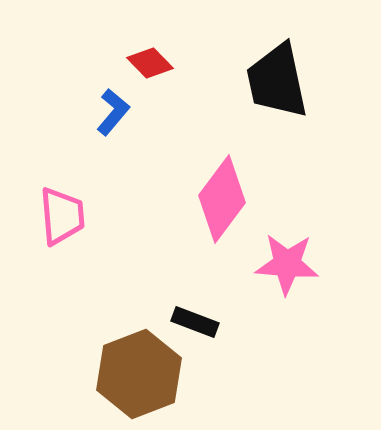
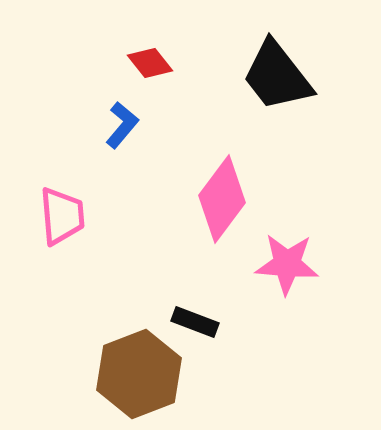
red diamond: rotated 6 degrees clockwise
black trapezoid: moved 5 px up; rotated 26 degrees counterclockwise
blue L-shape: moved 9 px right, 13 px down
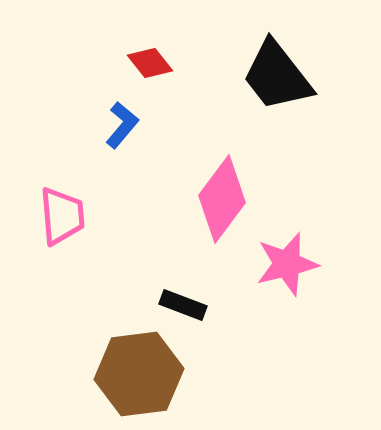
pink star: rotated 18 degrees counterclockwise
black rectangle: moved 12 px left, 17 px up
brown hexagon: rotated 14 degrees clockwise
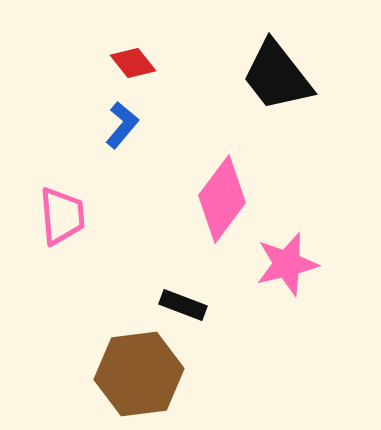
red diamond: moved 17 px left
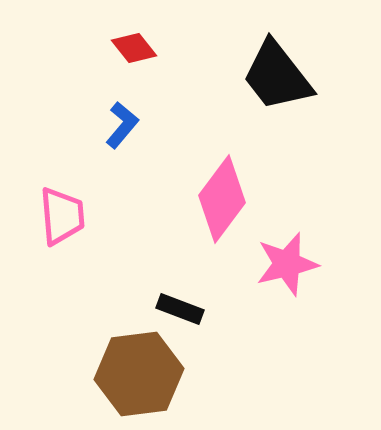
red diamond: moved 1 px right, 15 px up
black rectangle: moved 3 px left, 4 px down
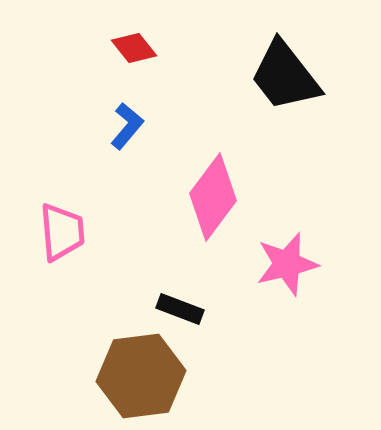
black trapezoid: moved 8 px right
blue L-shape: moved 5 px right, 1 px down
pink diamond: moved 9 px left, 2 px up
pink trapezoid: moved 16 px down
brown hexagon: moved 2 px right, 2 px down
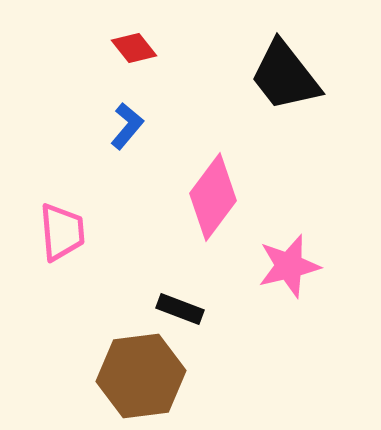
pink star: moved 2 px right, 2 px down
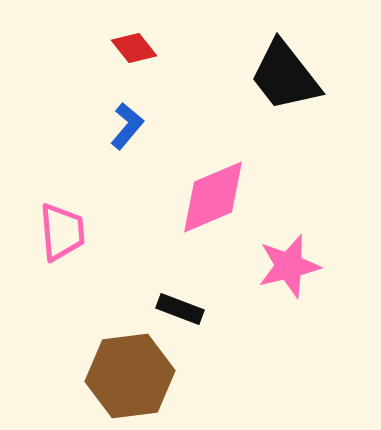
pink diamond: rotated 30 degrees clockwise
brown hexagon: moved 11 px left
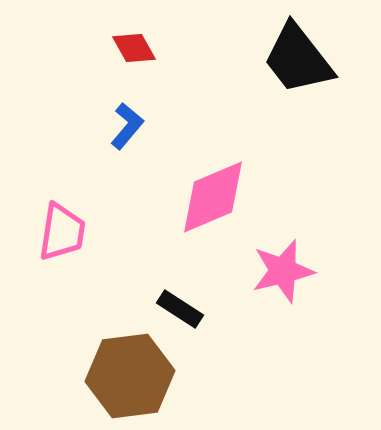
red diamond: rotated 9 degrees clockwise
black trapezoid: moved 13 px right, 17 px up
pink trapezoid: rotated 14 degrees clockwise
pink star: moved 6 px left, 5 px down
black rectangle: rotated 12 degrees clockwise
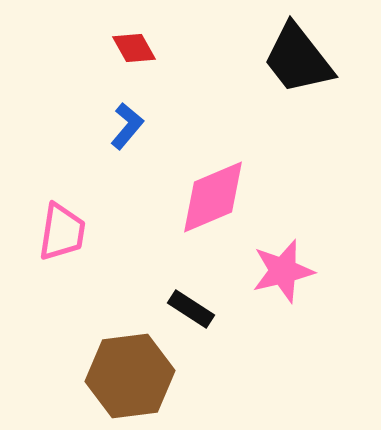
black rectangle: moved 11 px right
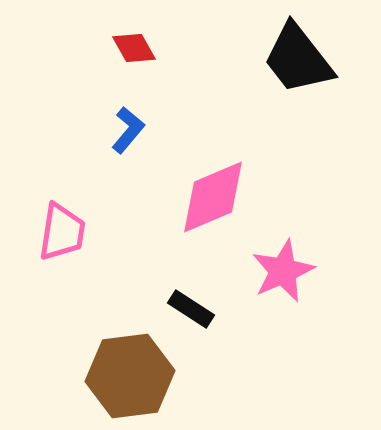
blue L-shape: moved 1 px right, 4 px down
pink star: rotated 10 degrees counterclockwise
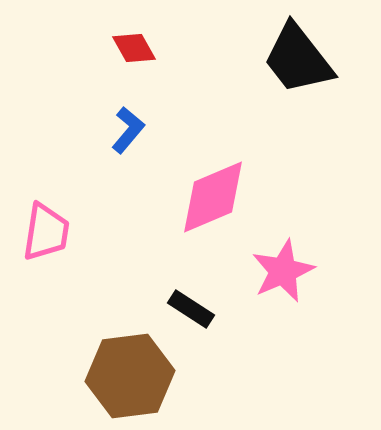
pink trapezoid: moved 16 px left
